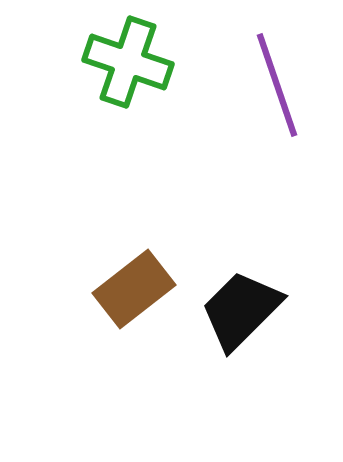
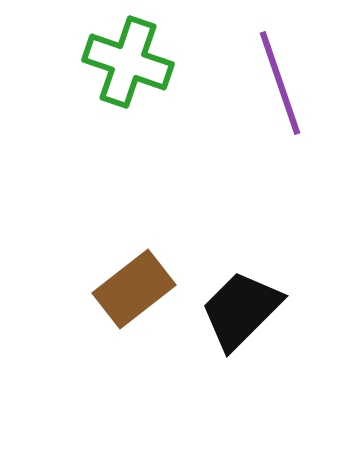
purple line: moved 3 px right, 2 px up
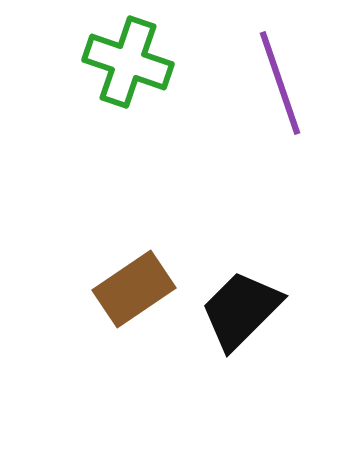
brown rectangle: rotated 4 degrees clockwise
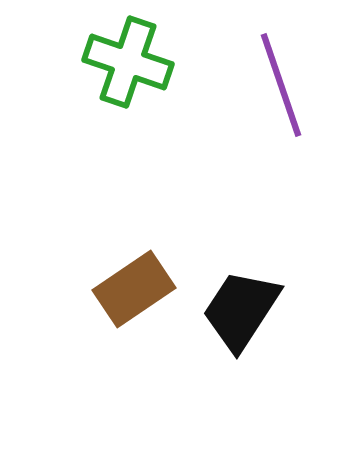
purple line: moved 1 px right, 2 px down
black trapezoid: rotated 12 degrees counterclockwise
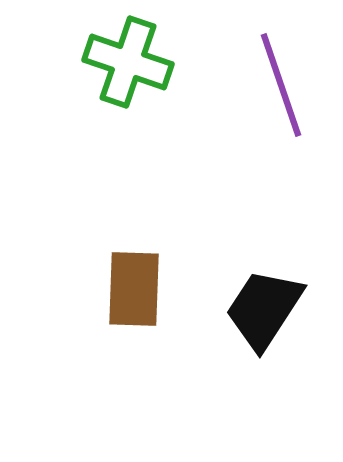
brown rectangle: rotated 54 degrees counterclockwise
black trapezoid: moved 23 px right, 1 px up
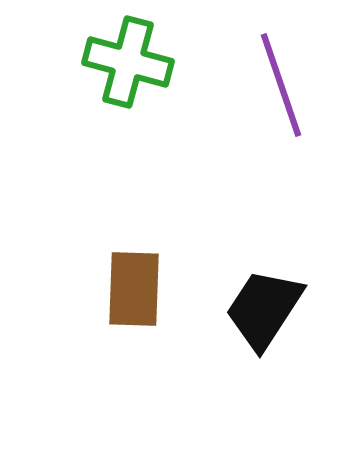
green cross: rotated 4 degrees counterclockwise
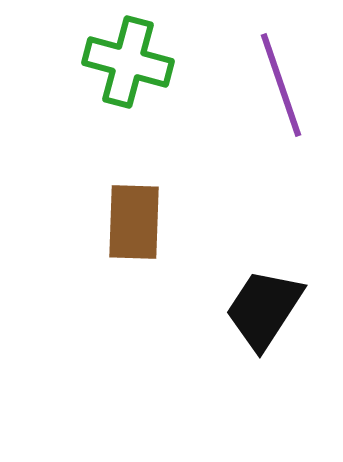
brown rectangle: moved 67 px up
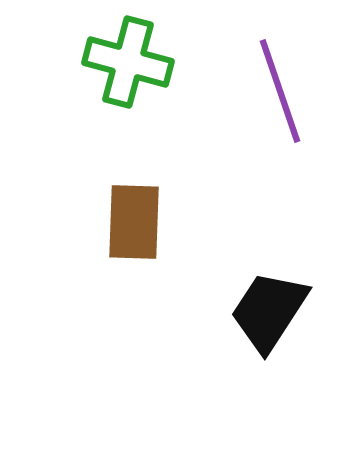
purple line: moved 1 px left, 6 px down
black trapezoid: moved 5 px right, 2 px down
